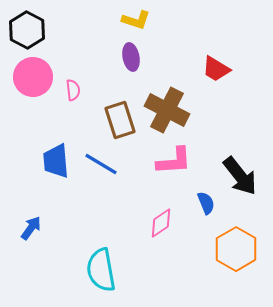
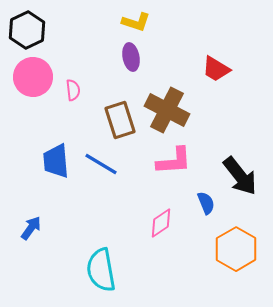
yellow L-shape: moved 2 px down
black hexagon: rotated 6 degrees clockwise
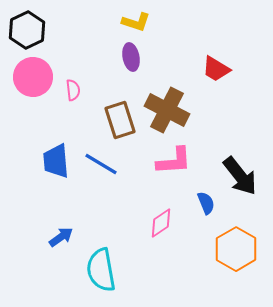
blue arrow: moved 30 px right, 9 px down; rotated 20 degrees clockwise
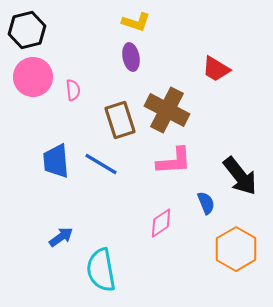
black hexagon: rotated 12 degrees clockwise
